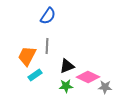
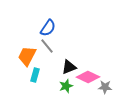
blue semicircle: moved 12 px down
gray line: rotated 42 degrees counterclockwise
black triangle: moved 2 px right, 1 px down
cyan rectangle: rotated 40 degrees counterclockwise
green star: rotated 16 degrees counterclockwise
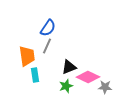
gray line: rotated 63 degrees clockwise
orange trapezoid: rotated 145 degrees clockwise
cyan rectangle: rotated 24 degrees counterclockwise
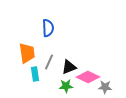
blue semicircle: rotated 36 degrees counterclockwise
gray line: moved 2 px right, 16 px down
orange trapezoid: moved 3 px up
cyan rectangle: moved 1 px up
green star: rotated 16 degrees clockwise
